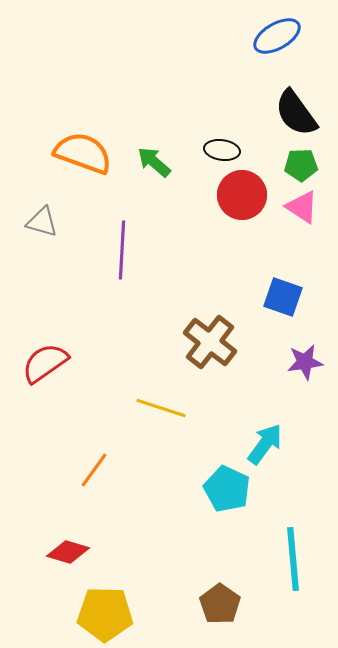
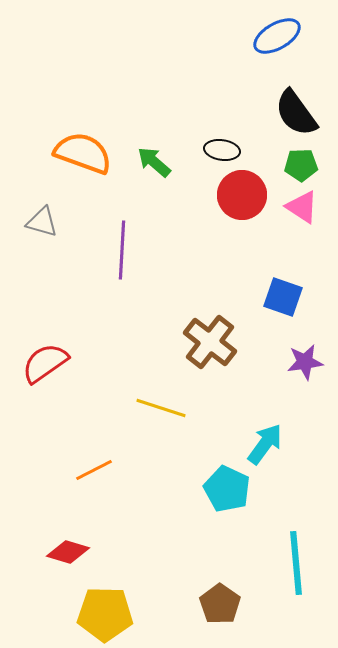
orange line: rotated 27 degrees clockwise
cyan line: moved 3 px right, 4 px down
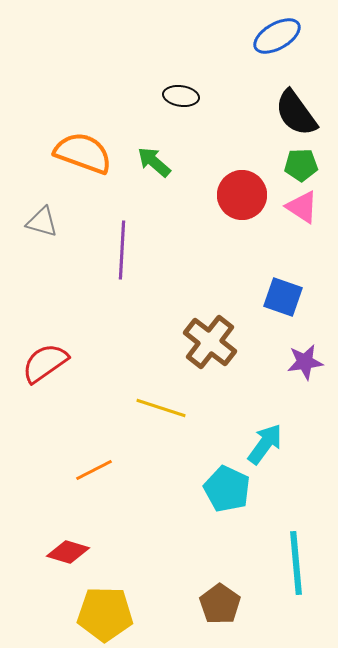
black ellipse: moved 41 px left, 54 px up
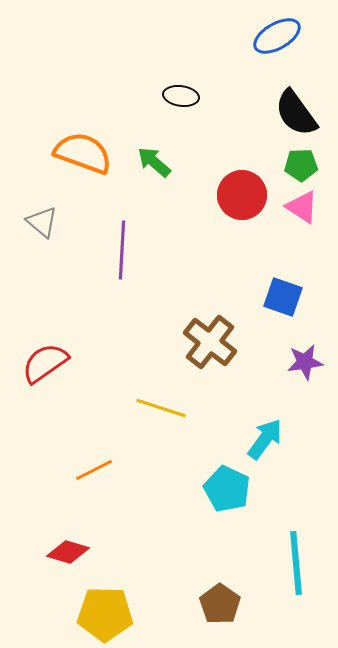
gray triangle: rotated 24 degrees clockwise
cyan arrow: moved 5 px up
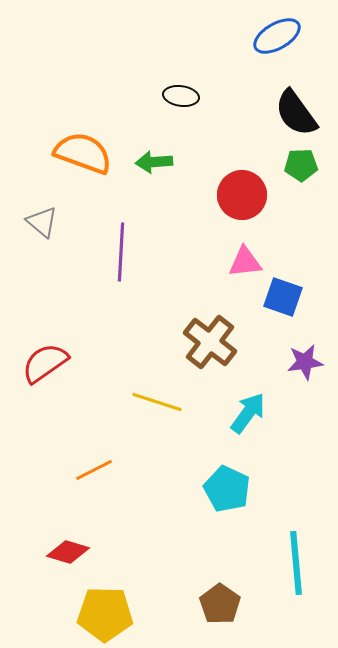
green arrow: rotated 45 degrees counterclockwise
pink triangle: moved 57 px left, 55 px down; rotated 39 degrees counterclockwise
purple line: moved 1 px left, 2 px down
yellow line: moved 4 px left, 6 px up
cyan arrow: moved 17 px left, 26 px up
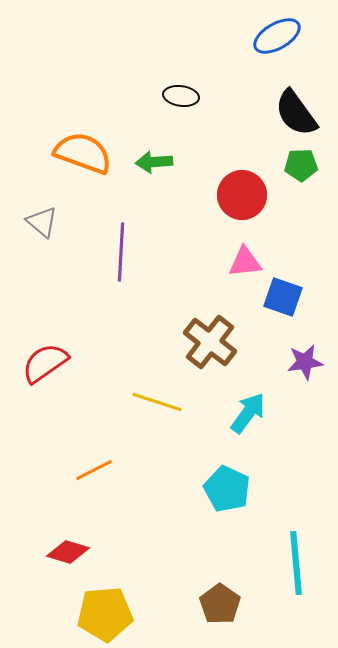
yellow pentagon: rotated 6 degrees counterclockwise
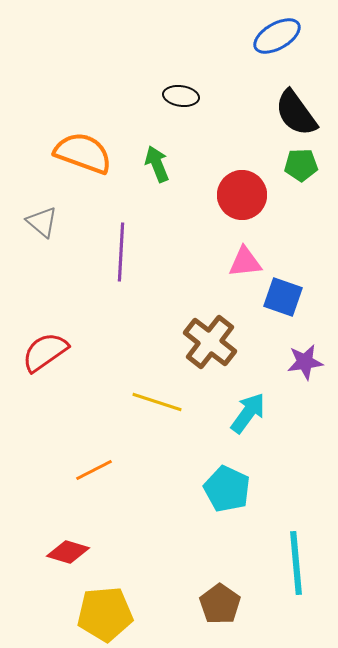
green arrow: moved 3 px right, 2 px down; rotated 72 degrees clockwise
red semicircle: moved 11 px up
